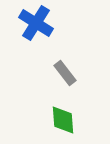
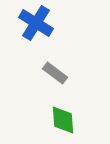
gray rectangle: moved 10 px left; rotated 15 degrees counterclockwise
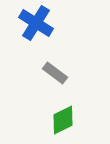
green diamond: rotated 68 degrees clockwise
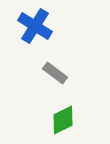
blue cross: moved 1 px left, 3 px down
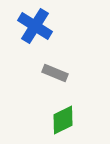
gray rectangle: rotated 15 degrees counterclockwise
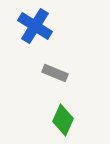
green diamond: rotated 40 degrees counterclockwise
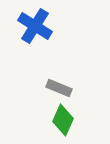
gray rectangle: moved 4 px right, 15 px down
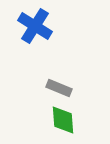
green diamond: rotated 28 degrees counterclockwise
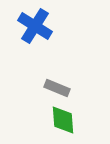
gray rectangle: moved 2 px left
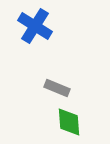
green diamond: moved 6 px right, 2 px down
